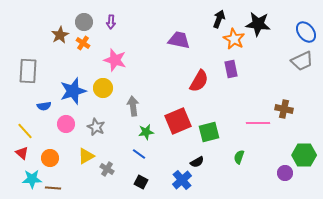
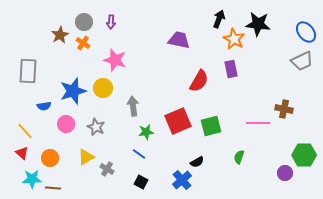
green square: moved 2 px right, 6 px up
yellow triangle: moved 1 px down
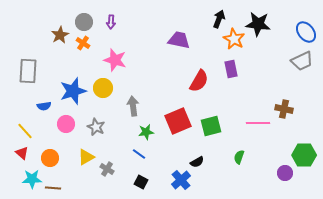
blue cross: moved 1 px left
